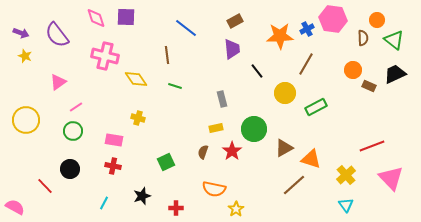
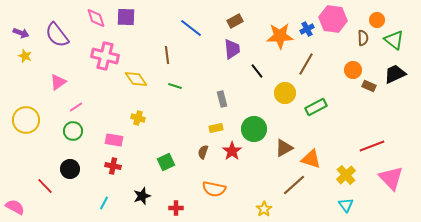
blue line at (186, 28): moved 5 px right
yellow star at (236, 209): moved 28 px right
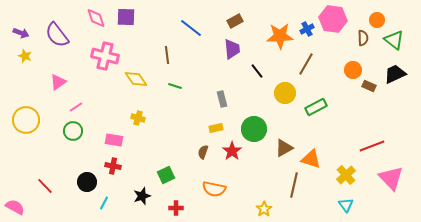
green square at (166, 162): moved 13 px down
black circle at (70, 169): moved 17 px right, 13 px down
brown line at (294, 185): rotated 35 degrees counterclockwise
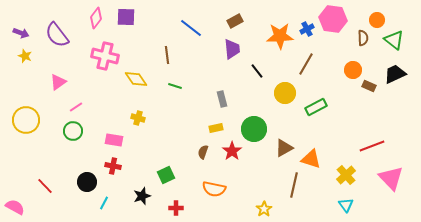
pink diamond at (96, 18): rotated 55 degrees clockwise
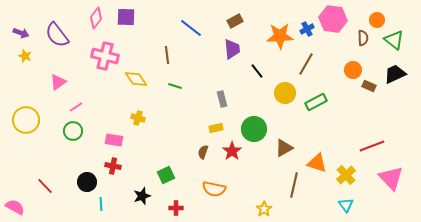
green rectangle at (316, 107): moved 5 px up
orange triangle at (311, 159): moved 6 px right, 4 px down
cyan line at (104, 203): moved 3 px left, 1 px down; rotated 32 degrees counterclockwise
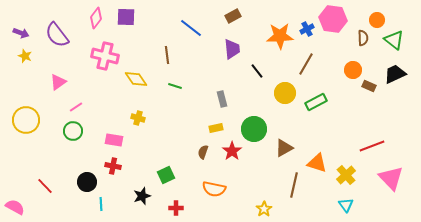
brown rectangle at (235, 21): moved 2 px left, 5 px up
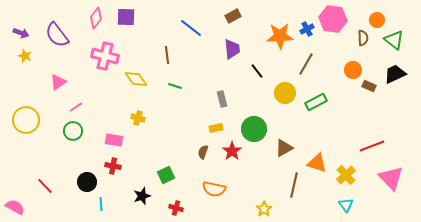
red cross at (176, 208): rotated 16 degrees clockwise
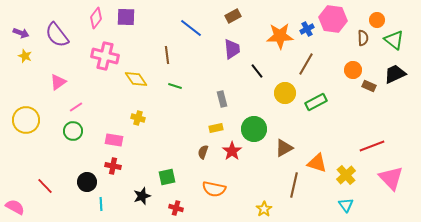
green square at (166, 175): moved 1 px right, 2 px down; rotated 12 degrees clockwise
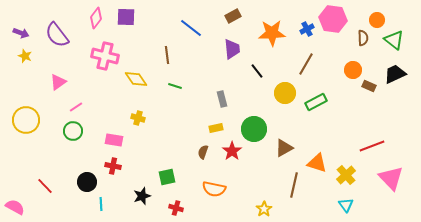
orange star at (280, 36): moved 8 px left, 3 px up
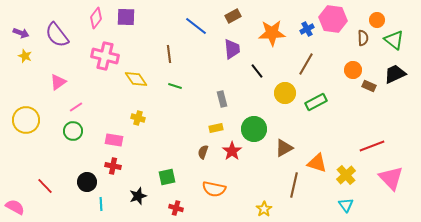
blue line at (191, 28): moved 5 px right, 2 px up
brown line at (167, 55): moved 2 px right, 1 px up
black star at (142, 196): moved 4 px left
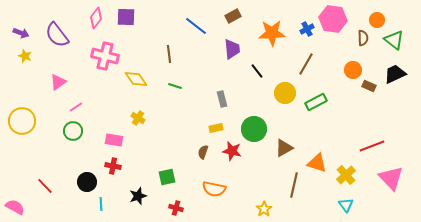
yellow cross at (138, 118): rotated 16 degrees clockwise
yellow circle at (26, 120): moved 4 px left, 1 px down
red star at (232, 151): rotated 24 degrees counterclockwise
